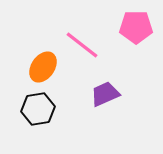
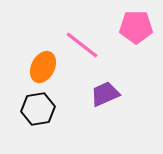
orange ellipse: rotated 8 degrees counterclockwise
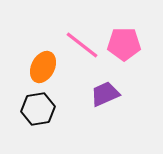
pink pentagon: moved 12 px left, 17 px down
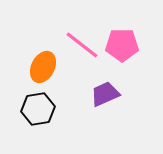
pink pentagon: moved 2 px left, 1 px down
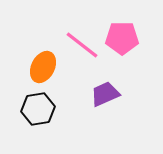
pink pentagon: moved 7 px up
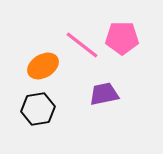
orange ellipse: moved 1 px up; rotated 32 degrees clockwise
purple trapezoid: moved 1 px left; rotated 12 degrees clockwise
